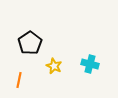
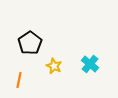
cyan cross: rotated 24 degrees clockwise
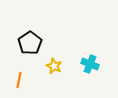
cyan cross: rotated 18 degrees counterclockwise
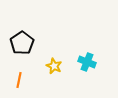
black pentagon: moved 8 px left
cyan cross: moved 3 px left, 2 px up
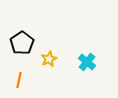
cyan cross: rotated 18 degrees clockwise
yellow star: moved 5 px left, 7 px up; rotated 21 degrees clockwise
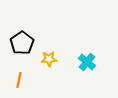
yellow star: rotated 21 degrees clockwise
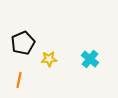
black pentagon: moved 1 px right; rotated 10 degrees clockwise
cyan cross: moved 3 px right, 3 px up
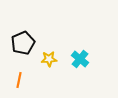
cyan cross: moved 10 px left
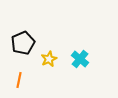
yellow star: rotated 21 degrees counterclockwise
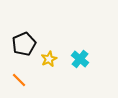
black pentagon: moved 1 px right, 1 px down
orange line: rotated 56 degrees counterclockwise
